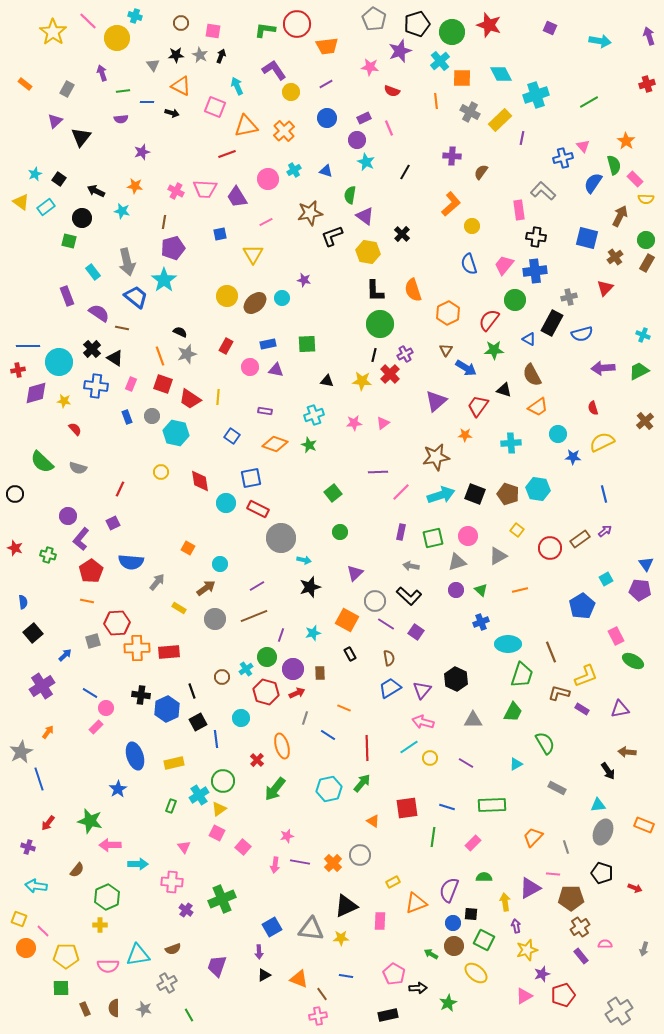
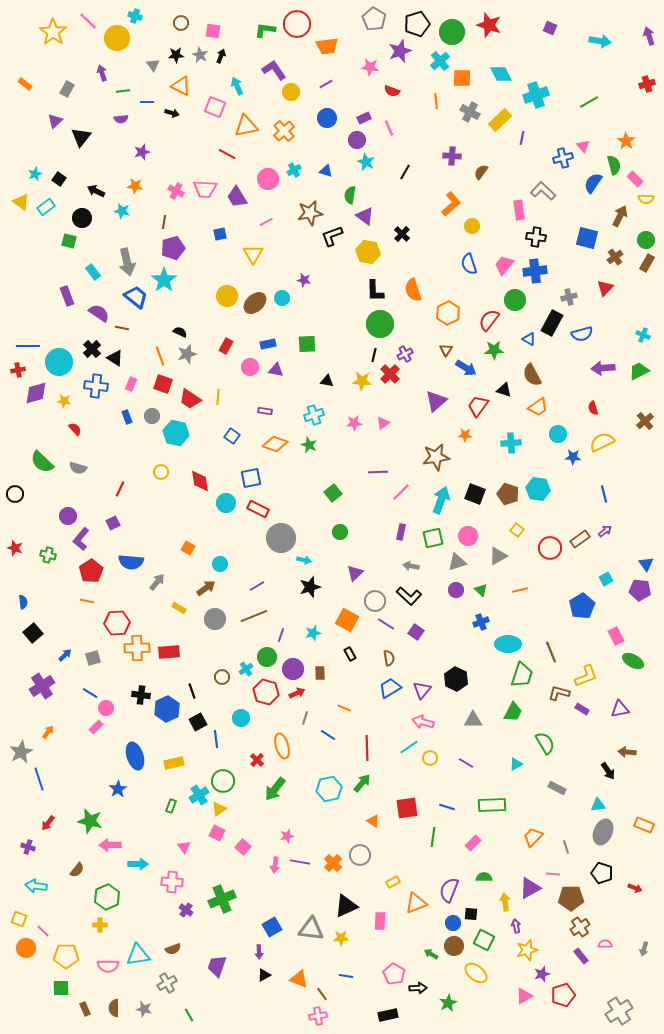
red line at (227, 154): rotated 48 degrees clockwise
cyan arrow at (441, 495): moved 5 px down; rotated 52 degrees counterclockwise
gray square at (93, 641): moved 17 px down
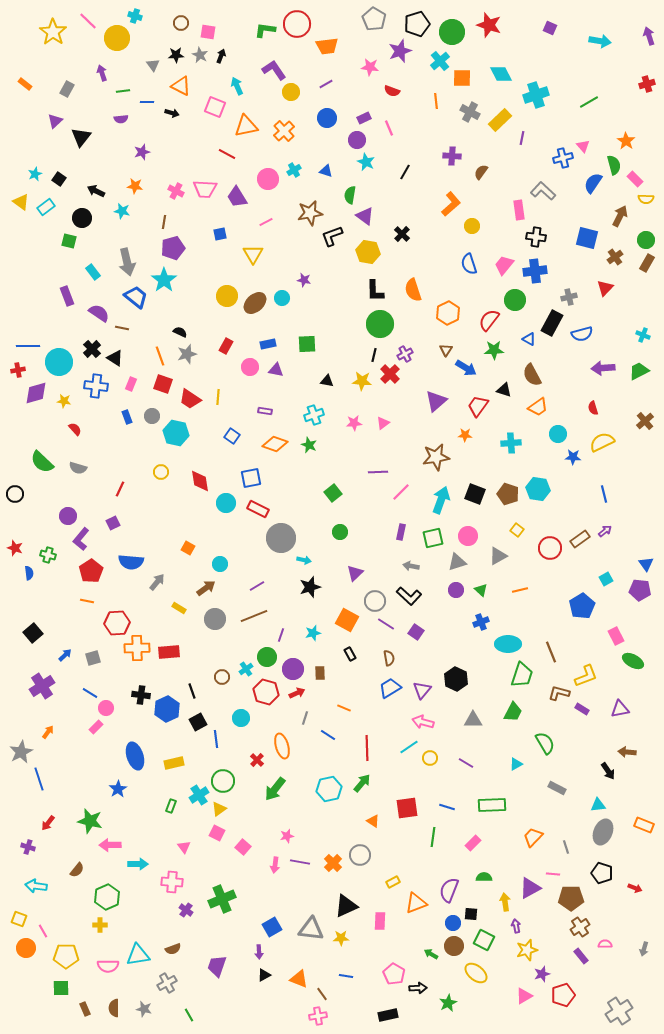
pink square at (213, 31): moved 5 px left, 1 px down
blue semicircle at (23, 602): moved 6 px right, 29 px up
pink line at (43, 931): rotated 16 degrees clockwise
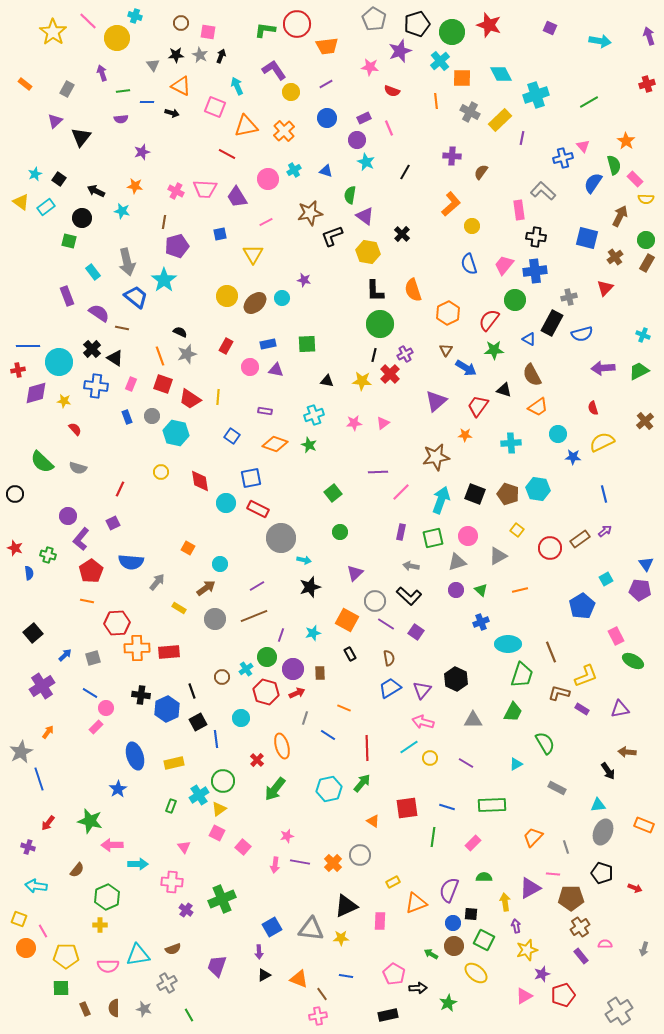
purple pentagon at (173, 248): moved 4 px right, 2 px up
pink arrow at (110, 845): moved 2 px right
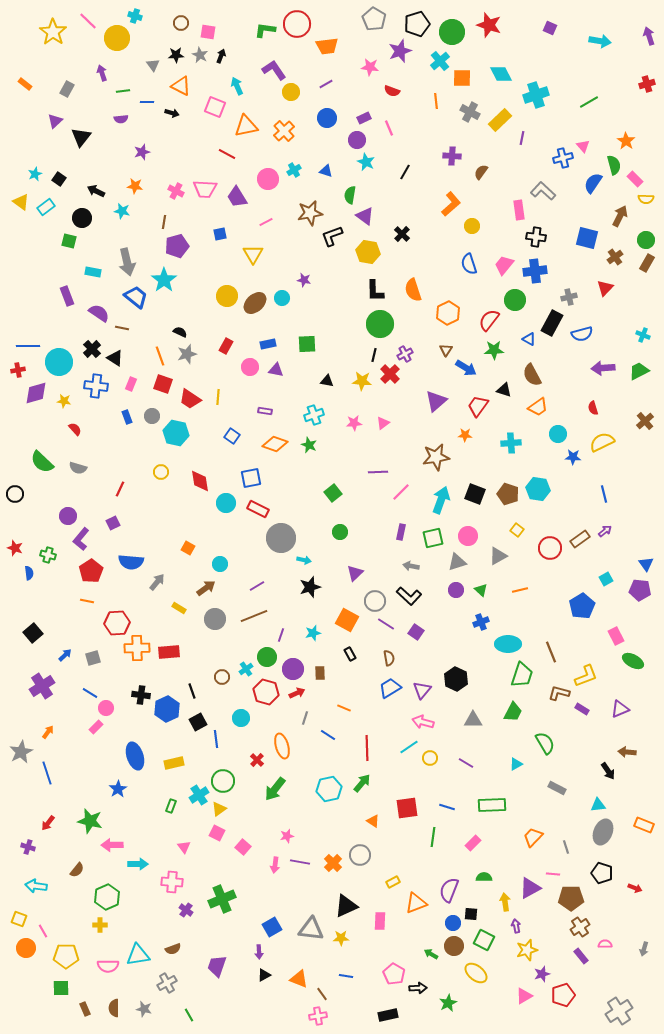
cyan rectangle at (93, 272): rotated 42 degrees counterclockwise
purple triangle at (620, 709): rotated 12 degrees counterclockwise
blue line at (39, 779): moved 8 px right, 6 px up
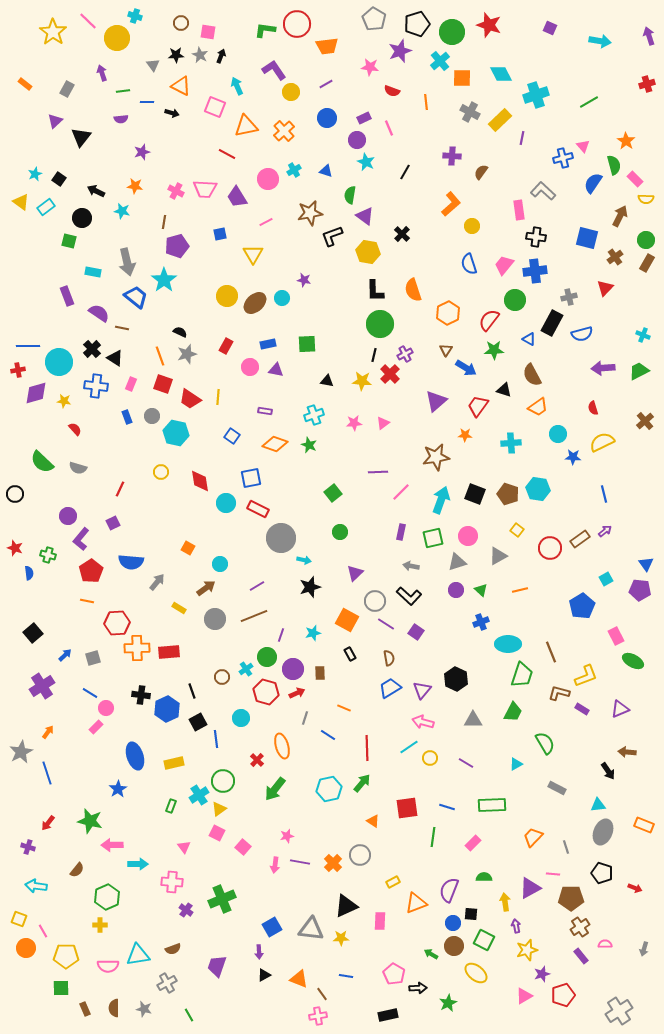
orange line at (436, 101): moved 10 px left, 1 px down
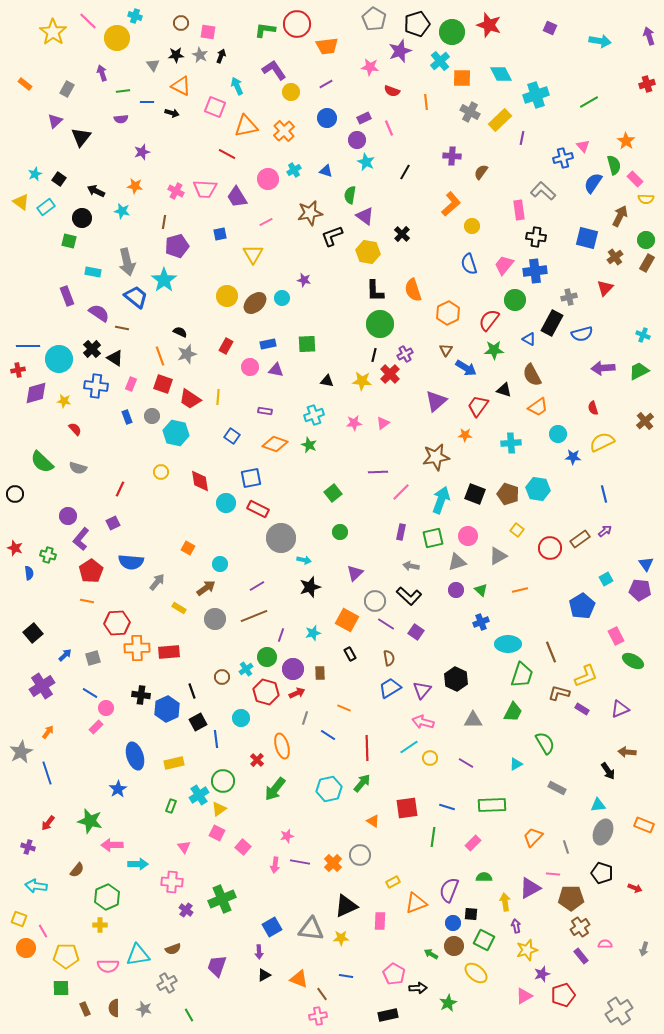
cyan circle at (59, 362): moved 3 px up
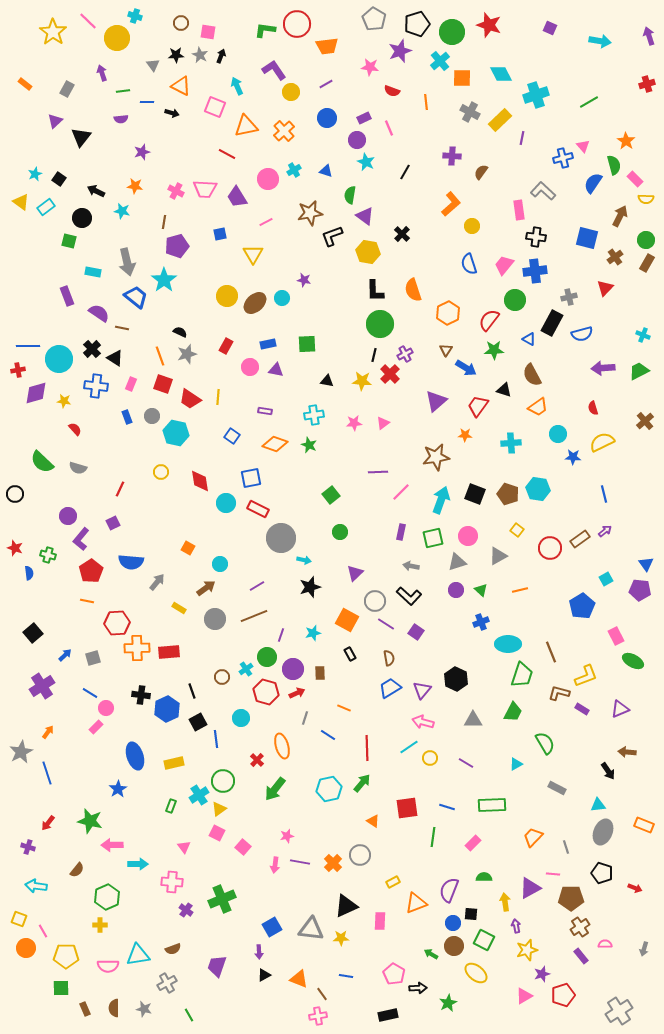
cyan cross at (314, 415): rotated 12 degrees clockwise
green square at (333, 493): moved 2 px left, 2 px down
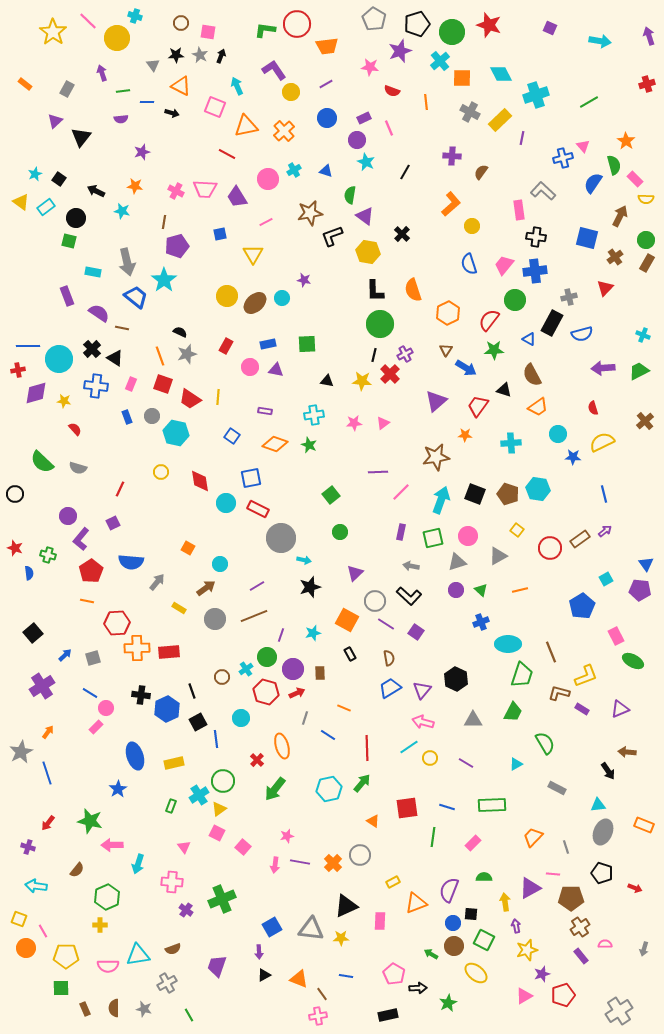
black circle at (82, 218): moved 6 px left
cyan arrow at (138, 864): rotated 108 degrees clockwise
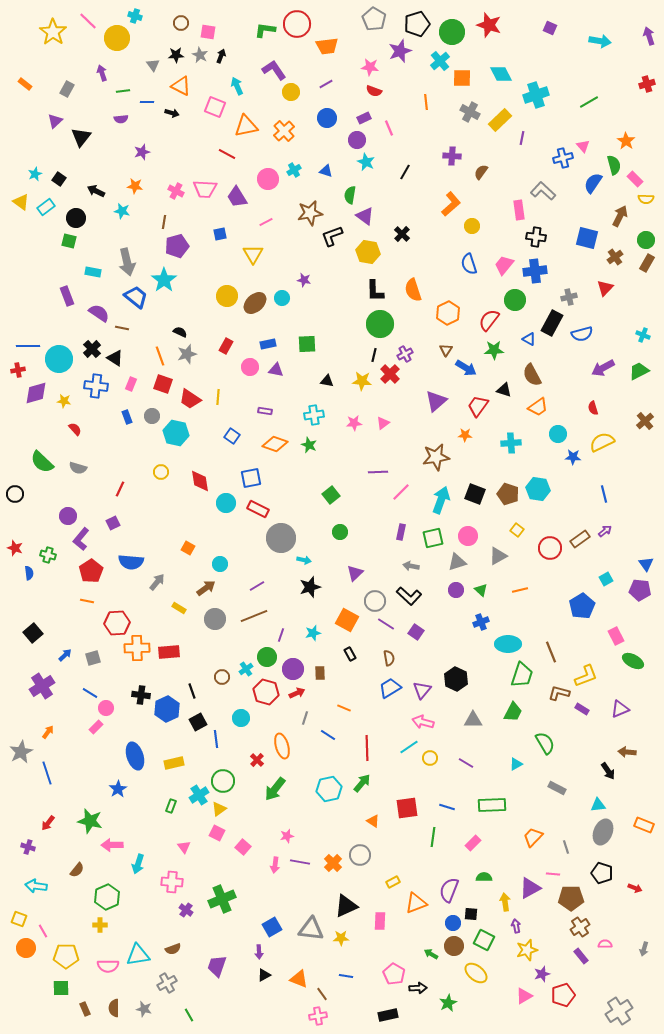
red semicircle at (392, 91): moved 18 px left
purple arrow at (603, 368): rotated 25 degrees counterclockwise
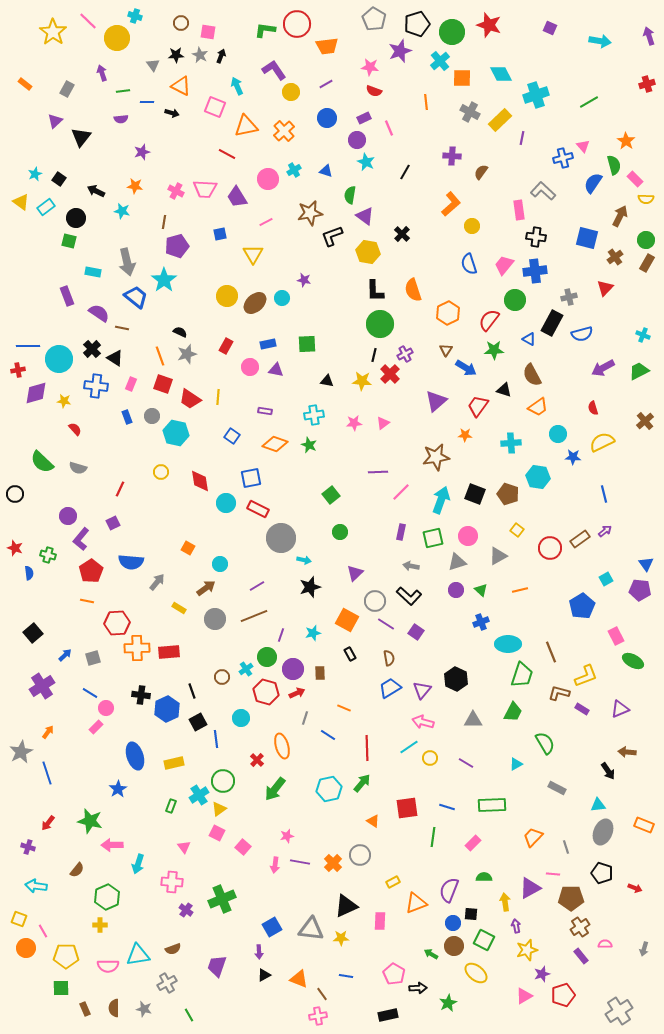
cyan hexagon at (538, 489): moved 12 px up
